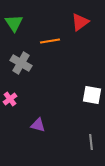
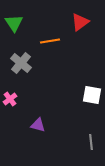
gray cross: rotated 10 degrees clockwise
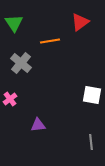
purple triangle: rotated 21 degrees counterclockwise
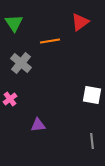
gray line: moved 1 px right, 1 px up
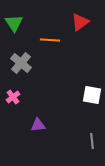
orange line: moved 1 px up; rotated 12 degrees clockwise
pink cross: moved 3 px right, 2 px up
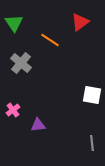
orange line: rotated 30 degrees clockwise
pink cross: moved 13 px down
gray line: moved 2 px down
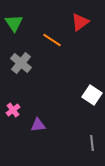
orange line: moved 2 px right
white square: rotated 24 degrees clockwise
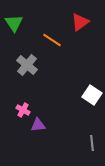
gray cross: moved 6 px right, 2 px down
pink cross: moved 10 px right; rotated 24 degrees counterclockwise
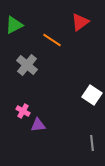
green triangle: moved 2 px down; rotated 36 degrees clockwise
pink cross: moved 1 px down
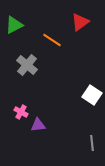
pink cross: moved 2 px left, 1 px down
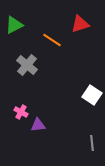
red triangle: moved 2 px down; rotated 18 degrees clockwise
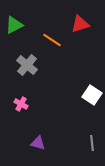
pink cross: moved 8 px up
purple triangle: moved 18 px down; rotated 21 degrees clockwise
